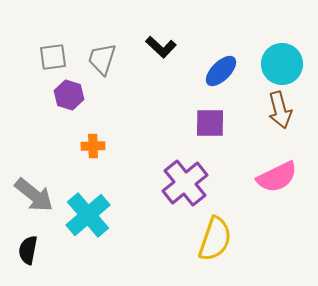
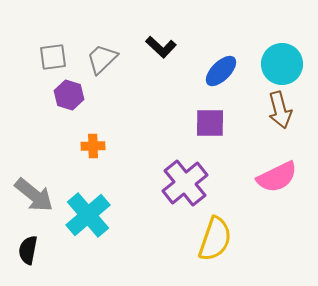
gray trapezoid: rotated 28 degrees clockwise
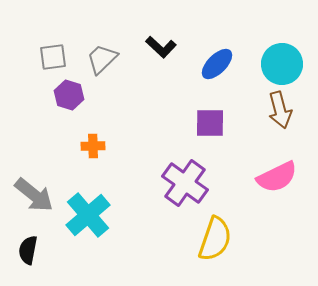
blue ellipse: moved 4 px left, 7 px up
purple cross: rotated 15 degrees counterclockwise
